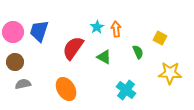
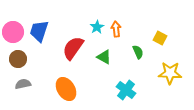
brown circle: moved 3 px right, 3 px up
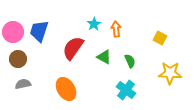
cyan star: moved 3 px left, 3 px up
green semicircle: moved 8 px left, 9 px down
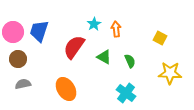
red semicircle: moved 1 px right, 1 px up
cyan cross: moved 3 px down
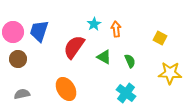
gray semicircle: moved 1 px left, 10 px down
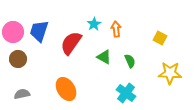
red semicircle: moved 3 px left, 4 px up
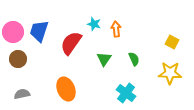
cyan star: rotated 24 degrees counterclockwise
yellow square: moved 12 px right, 4 px down
green triangle: moved 2 px down; rotated 35 degrees clockwise
green semicircle: moved 4 px right, 2 px up
orange ellipse: rotated 10 degrees clockwise
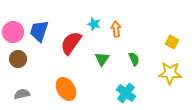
green triangle: moved 2 px left
orange ellipse: rotated 10 degrees counterclockwise
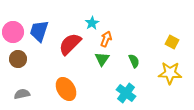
cyan star: moved 2 px left, 1 px up; rotated 24 degrees clockwise
orange arrow: moved 10 px left, 10 px down; rotated 28 degrees clockwise
red semicircle: moved 1 px left, 1 px down; rotated 10 degrees clockwise
green semicircle: moved 2 px down
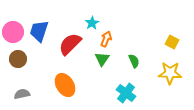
orange ellipse: moved 1 px left, 4 px up
